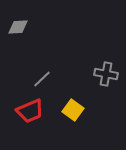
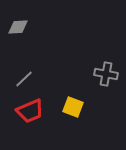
gray line: moved 18 px left
yellow square: moved 3 px up; rotated 15 degrees counterclockwise
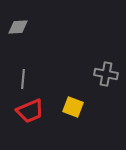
gray line: moved 1 px left; rotated 42 degrees counterclockwise
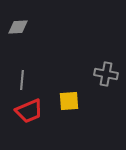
gray line: moved 1 px left, 1 px down
yellow square: moved 4 px left, 6 px up; rotated 25 degrees counterclockwise
red trapezoid: moved 1 px left
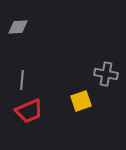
yellow square: moved 12 px right; rotated 15 degrees counterclockwise
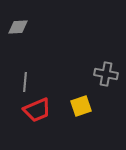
gray line: moved 3 px right, 2 px down
yellow square: moved 5 px down
red trapezoid: moved 8 px right, 1 px up
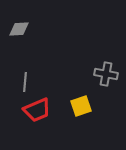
gray diamond: moved 1 px right, 2 px down
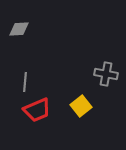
yellow square: rotated 20 degrees counterclockwise
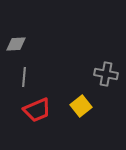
gray diamond: moved 3 px left, 15 px down
gray line: moved 1 px left, 5 px up
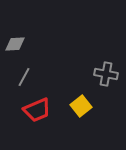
gray diamond: moved 1 px left
gray line: rotated 24 degrees clockwise
